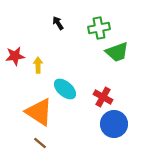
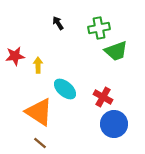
green trapezoid: moved 1 px left, 1 px up
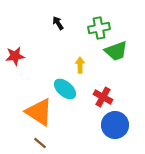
yellow arrow: moved 42 px right
blue circle: moved 1 px right, 1 px down
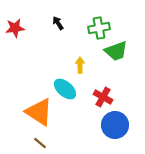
red star: moved 28 px up
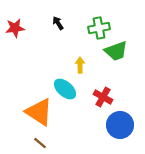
blue circle: moved 5 px right
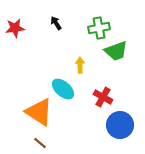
black arrow: moved 2 px left
cyan ellipse: moved 2 px left
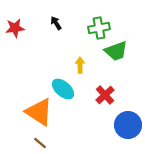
red cross: moved 2 px right, 2 px up; rotated 18 degrees clockwise
blue circle: moved 8 px right
